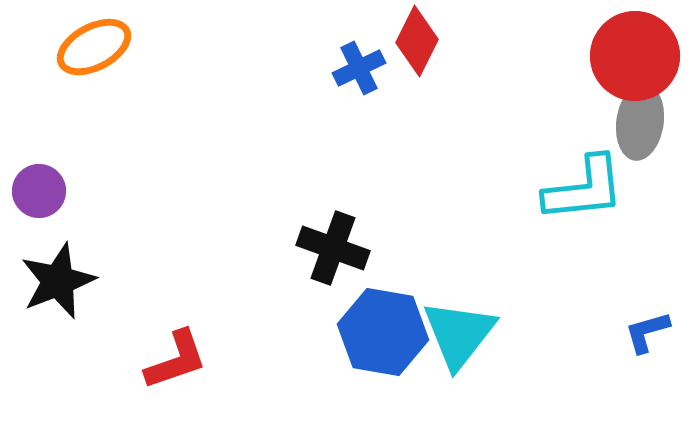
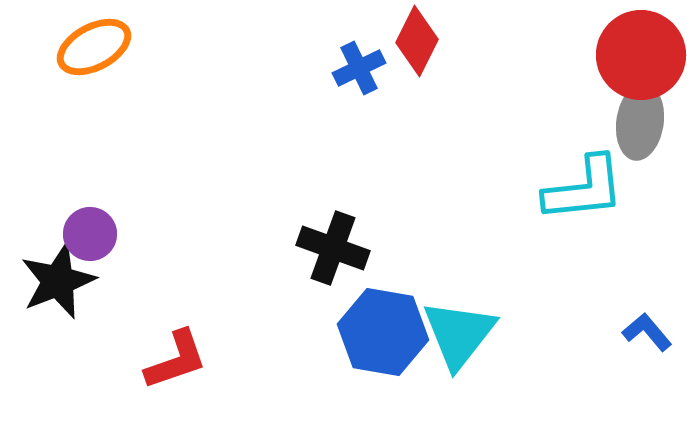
red circle: moved 6 px right, 1 px up
purple circle: moved 51 px right, 43 px down
blue L-shape: rotated 66 degrees clockwise
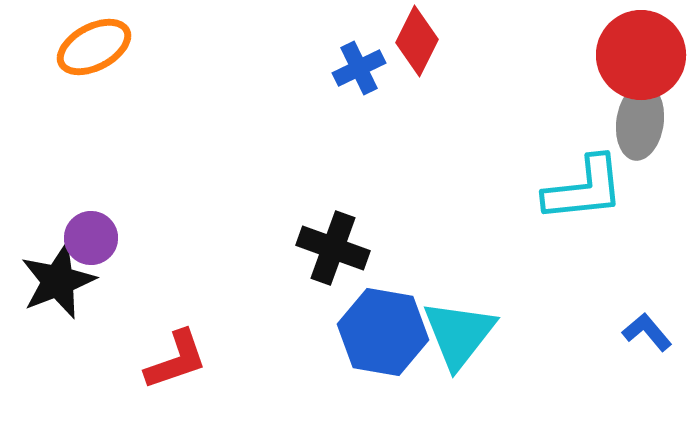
purple circle: moved 1 px right, 4 px down
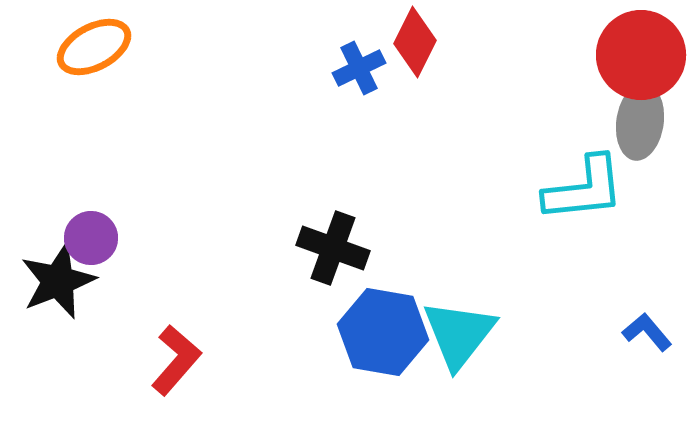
red diamond: moved 2 px left, 1 px down
red L-shape: rotated 30 degrees counterclockwise
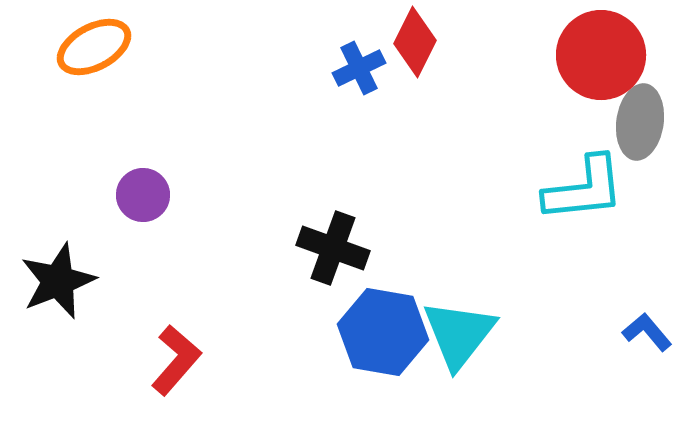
red circle: moved 40 px left
purple circle: moved 52 px right, 43 px up
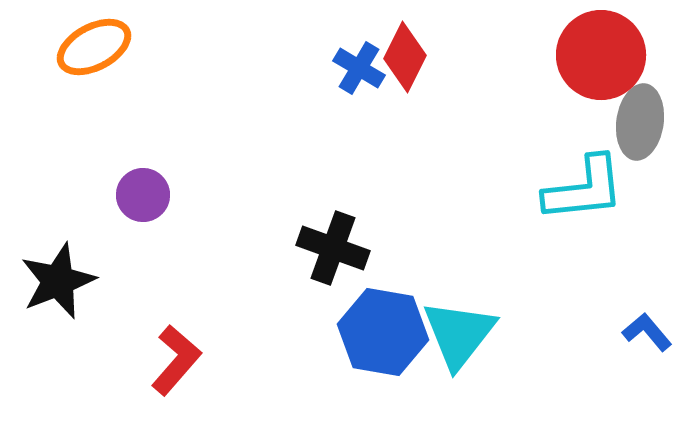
red diamond: moved 10 px left, 15 px down
blue cross: rotated 33 degrees counterclockwise
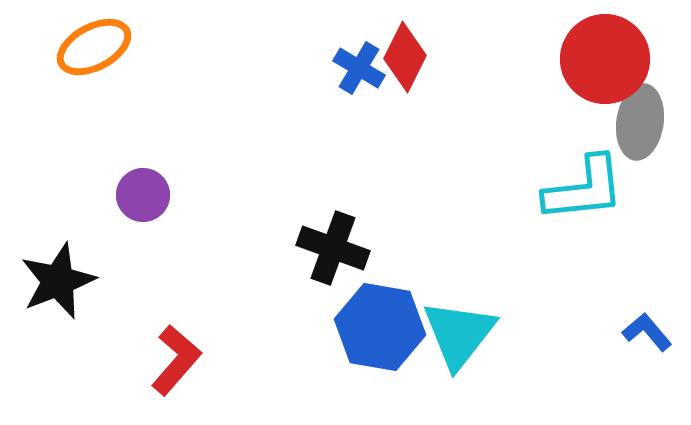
red circle: moved 4 px right, 4 px down
blue hexagon: moved 3 px left, 5 px up
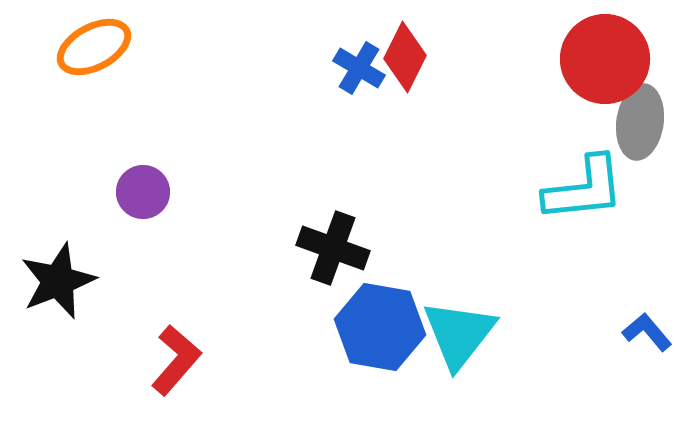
purple circle: moved 3 px up
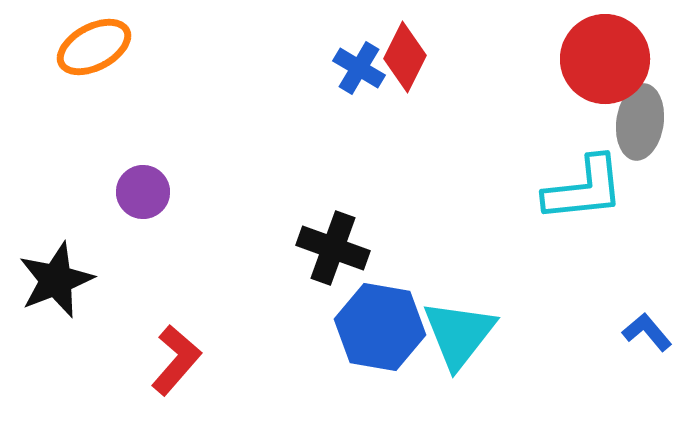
black star: moved 2 px left, 1 px up
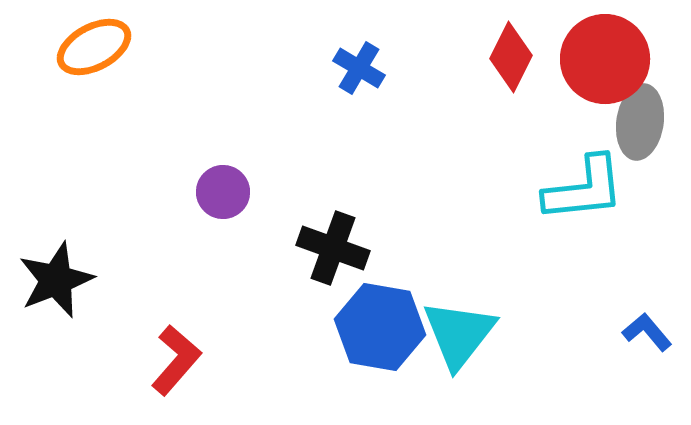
red diamond: moved 106 px right
purple circle: moved 80 px right
